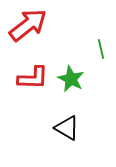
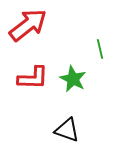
green line: moved 1 px left
green star: moved 2 px right
black triangle: moved 2 px down; rotated 12 degrees counterclockwise
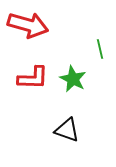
red arrow: rotated 54 degrees clockwise
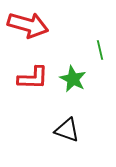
green line: moved 1 px down
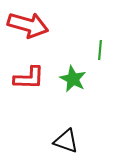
green line: rotated 18 degrees clockwise
red L-shape: moved 4 px left
black triangle: moved 1 px left, 11 px down
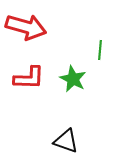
red arrow: moved 2 px left, 2 px down
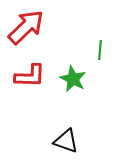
red arrow: rotated 60 degrees counterclockwise
red L-shape: moved 1 px right, 2 px up
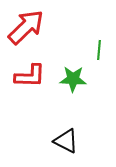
green line: moved 1 px left
green star: rotated 24 degrees counterclockwise
black triangle: rotated 8 degrees clockwise
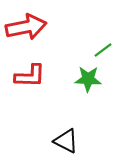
red arrow: rotated 33 degrees clockwise
green line: moved 4 px right; rotated 48 degrees clockwise
green star: moved 15 px right
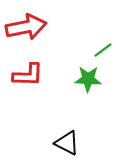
red L-shape: moved 2 px left, 1 px up
black triangle: moved 1 px right, 2 px down
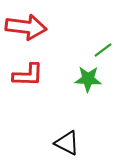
red arrow: rotated 18 degrees clockwise
